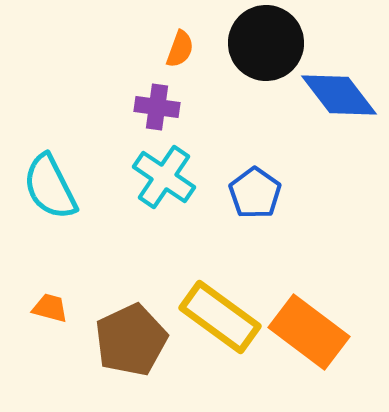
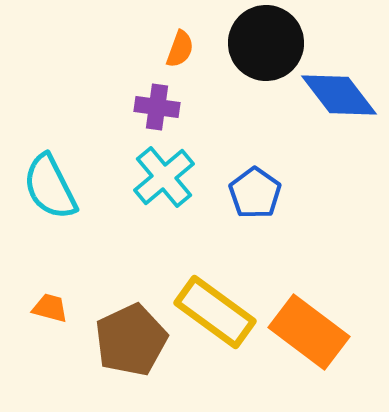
cyan cross: rotated 16 degrees clockwise
yellow rectangle: moved 5 px left, 5 px up
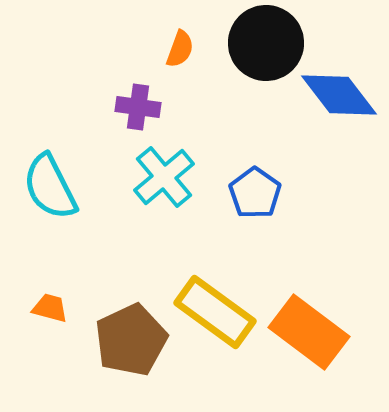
purple cross: moved 19 px left
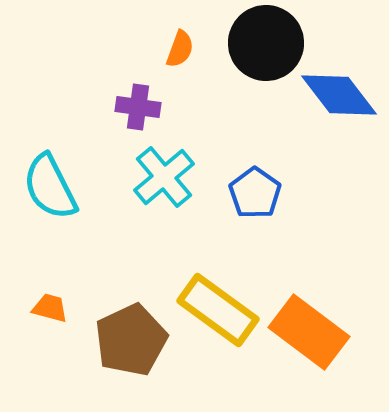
yellow rectangle: moved 3 px right, 2 px up
